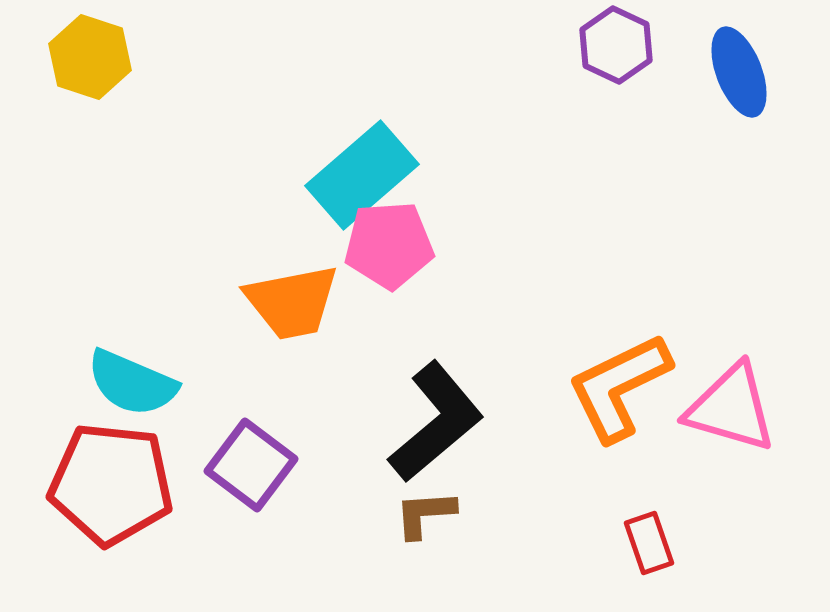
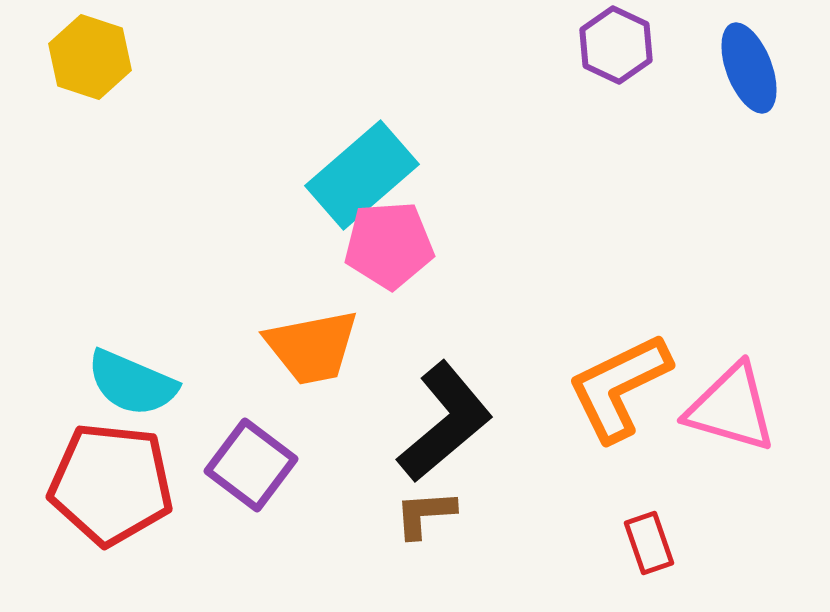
blue ellipse: moved 10 px right, 4 px up
orange trapezoid: moved 20 px right, 45 px down
black L-shape: moved 9 px right
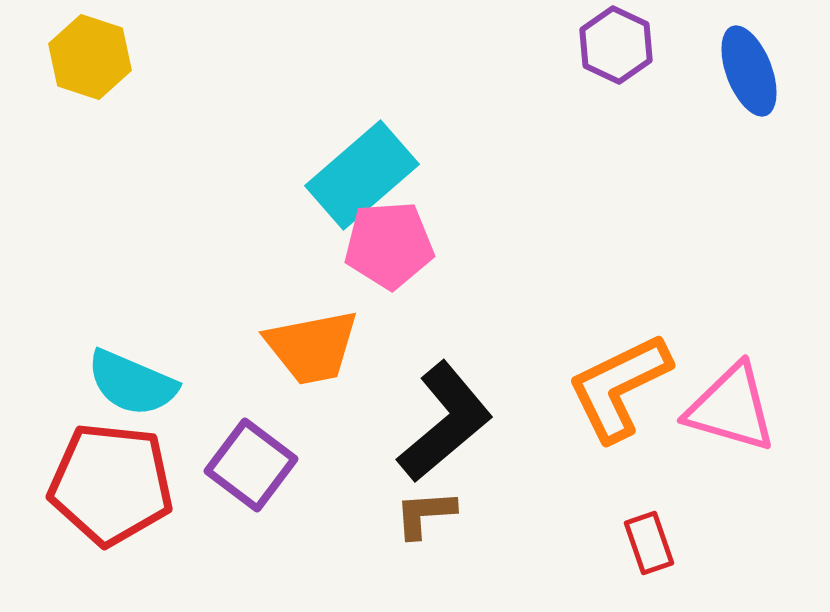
blue ellipse: moved 3 px down
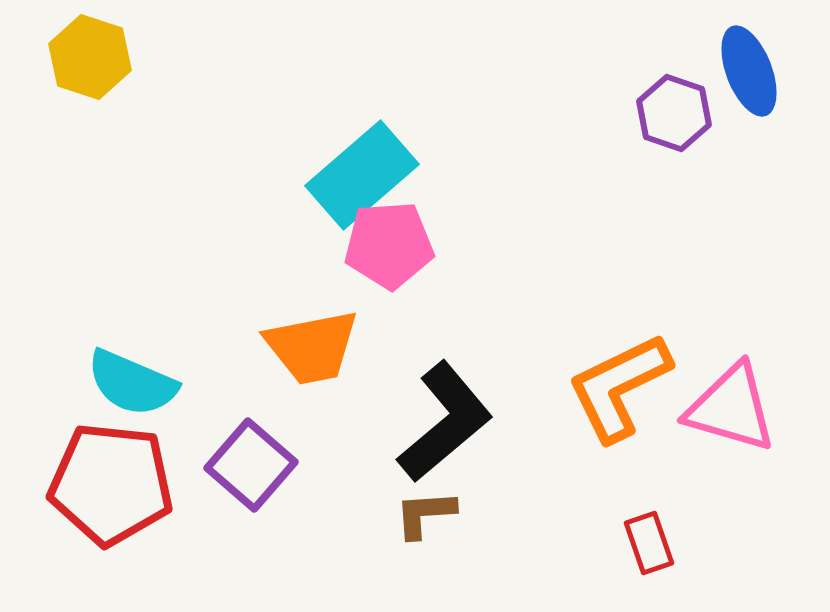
purple hexagon: moved 58 px right, 68 px down; rotated 6 degrees counterclockwise
purple square: rotated 4 degrees clockwise
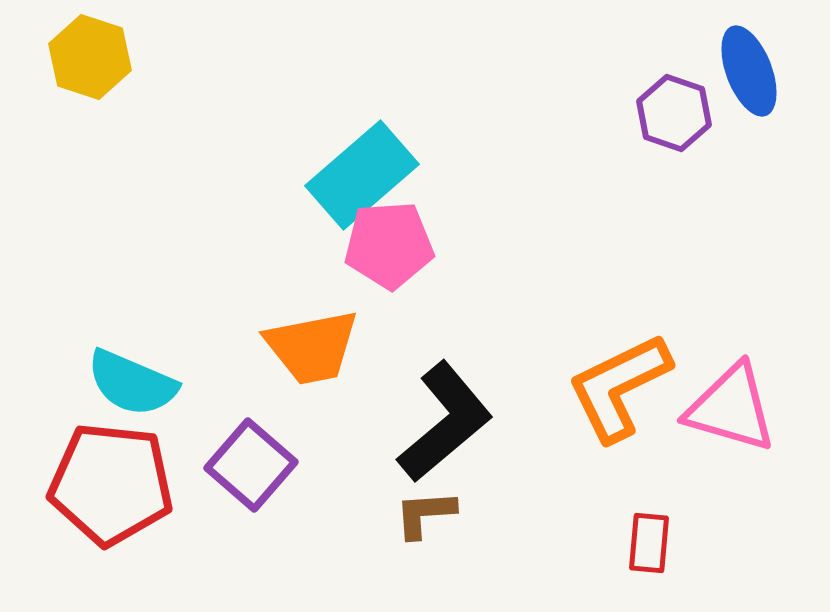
red rectangle: rotated 24 degrees clockwise
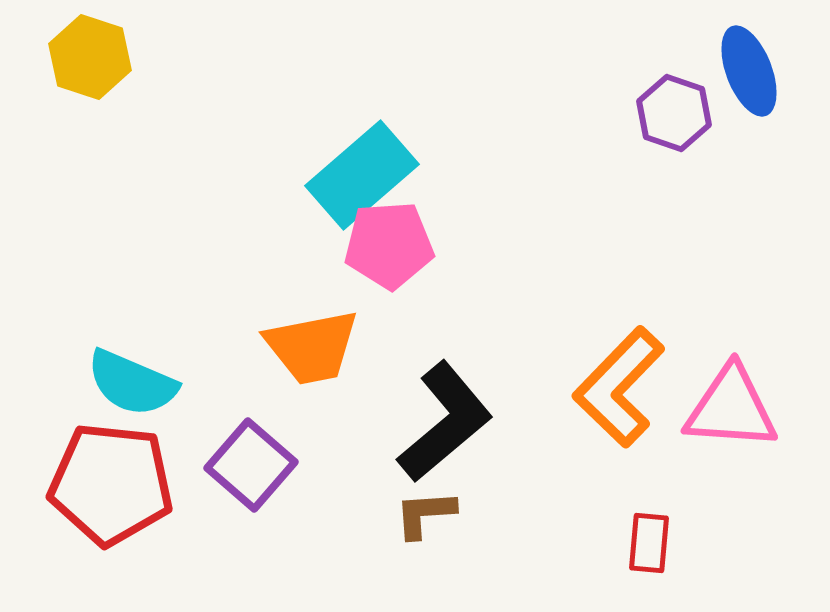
orange L-shape: rotated 20 degrees counterclockwise
pink triangle: rotated 12 degrees counterclockwise
